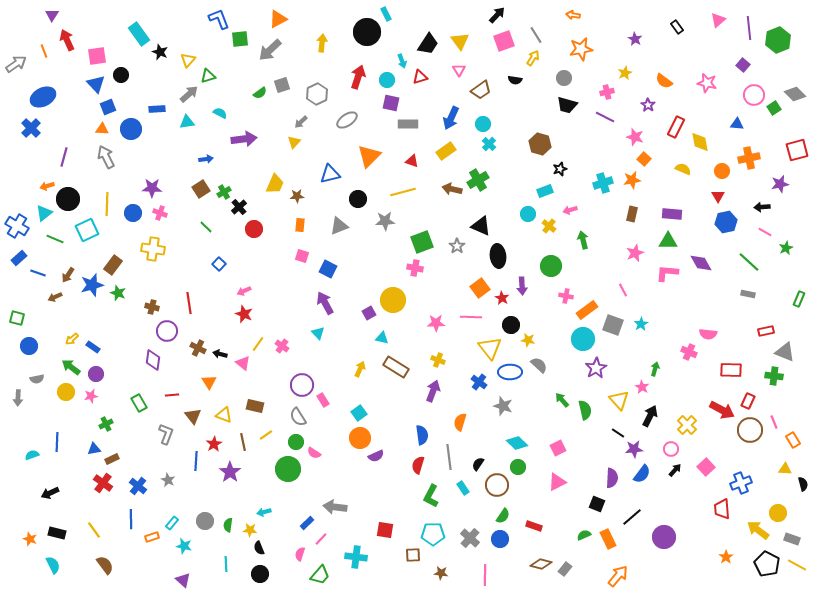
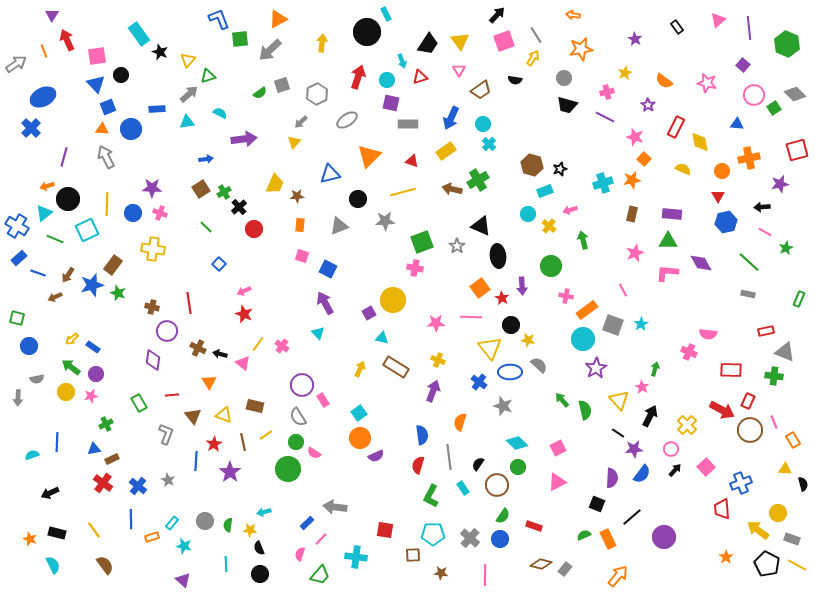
green hexagon at (778, 40): moved 9 px right, 4 px down; rotated 15 degrees counterclockwise
brown hexagon at (540, 144): moved 8 px left, 21 px down
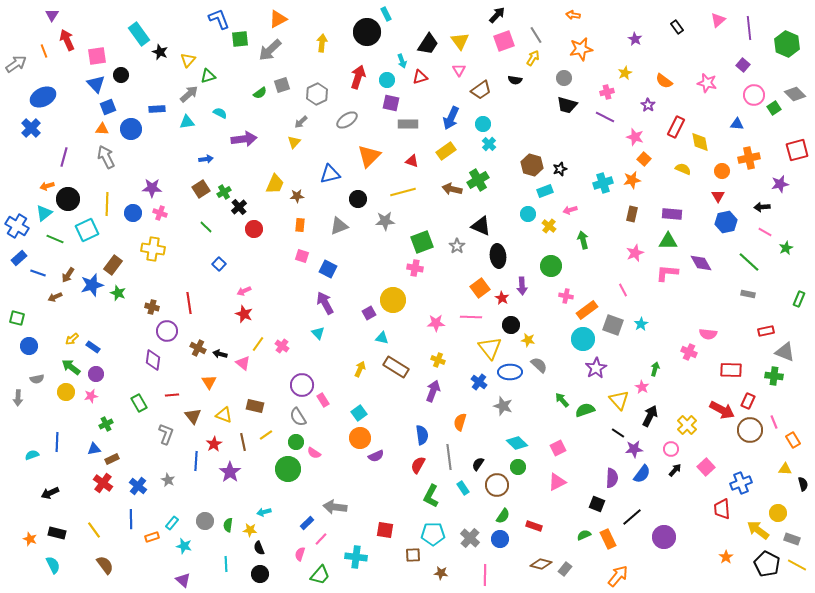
green semicircle at (585, 410): rotated 96 degrees counterclockwise
red semicircle at (418, 465): rotated 12 degrees clockwise
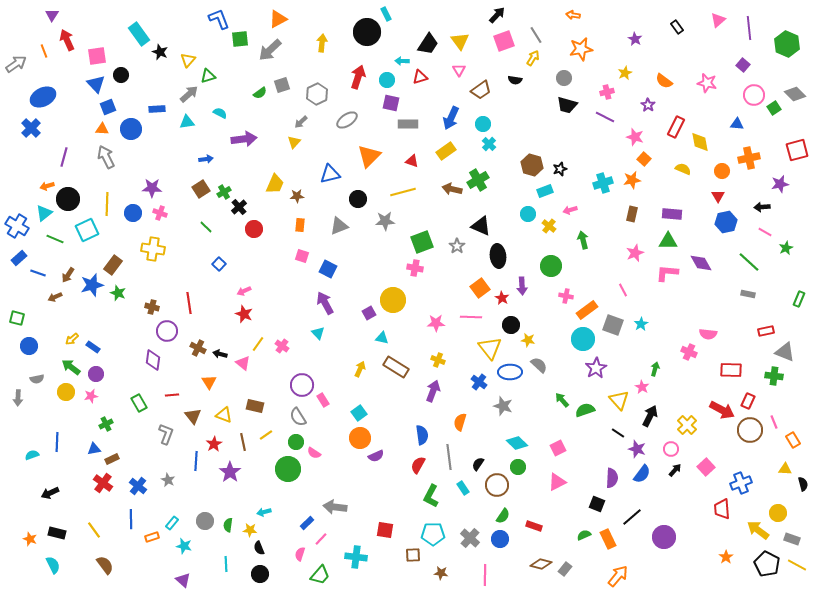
cyan arrow at (402, 61): rotated 112 degrees clockwise
purple star at (634, 449): moved 3 px right; rotated 24 degrees clockwise
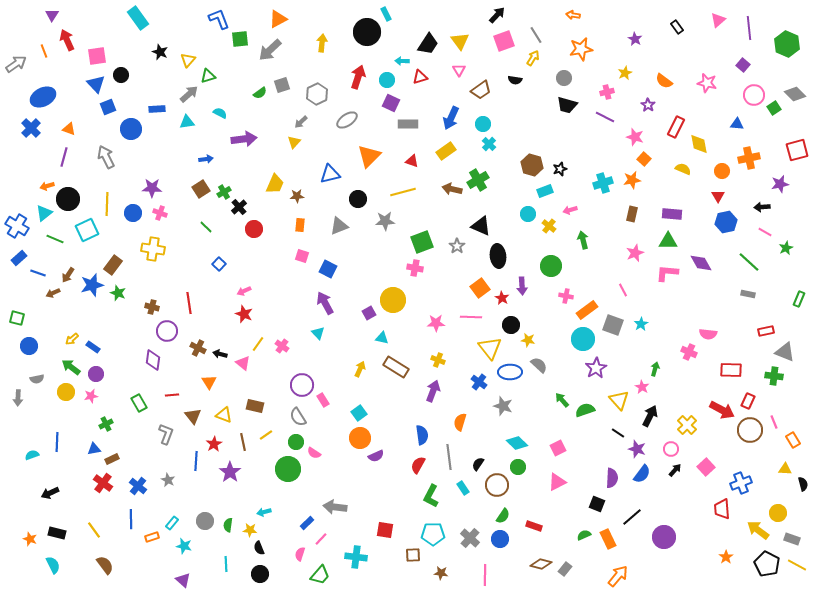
cyan rectangle at (139, 34): moved 1 px left, 16 px up
purple square at (391, 103): rotated 12 degrees clockwise
orange triangle at (102, 129): moved 33 px left; rotated 16 degrees clockwise
yellow diamond at (700, 142): moved 1 px left, 2 px down
brown arrow at (55, 297): moved 2 px left, 4 px up
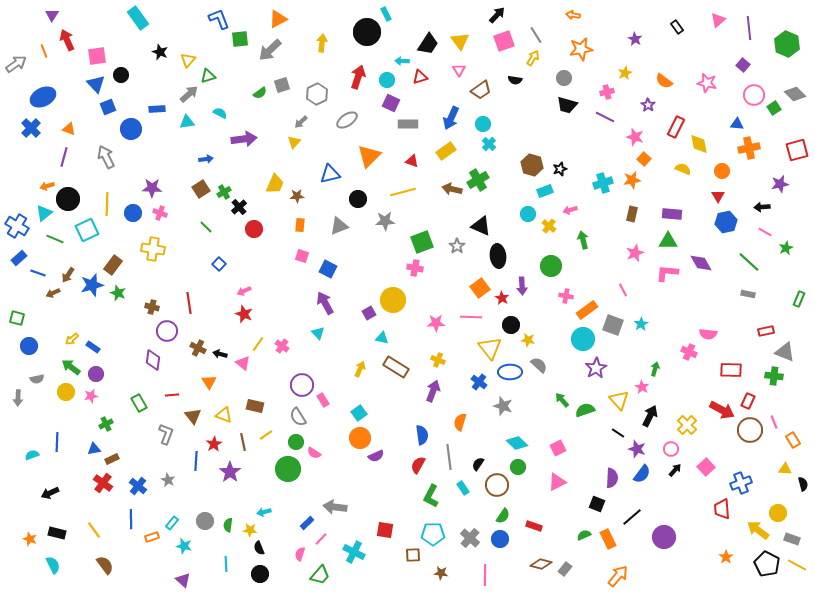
orange cross at (749, 158): moved 10 px up
cyan cross at (356, 557): moved 2 px left, 5 px up; rotated 20 degrees clockwise
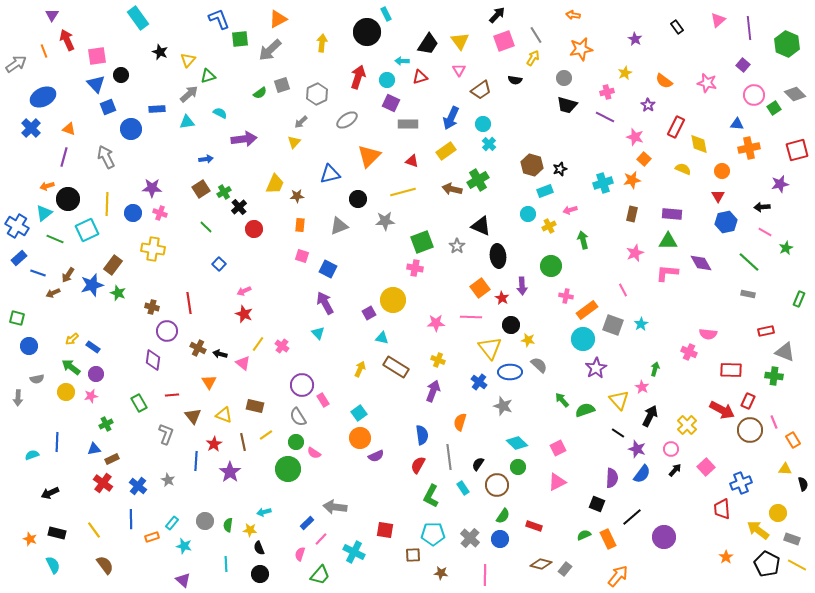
yellow cross at (549, 226): rotated 24 degrees clockwise
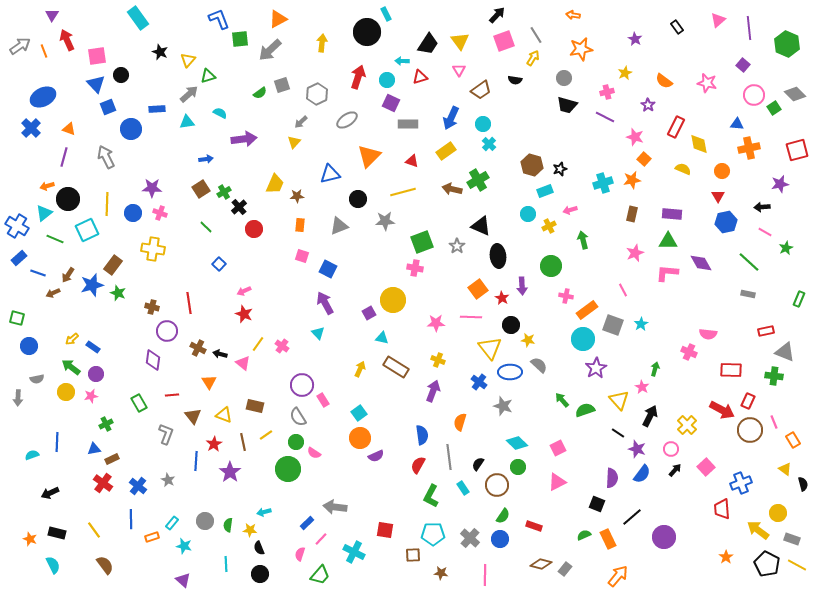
gray arrow at (16, 64): moved 4 px right, 18 px up
orange square at (480, 288): moved 2 px left, 1 px down
yellow triangle at (785, 469): rotated 32 degrees clockwise
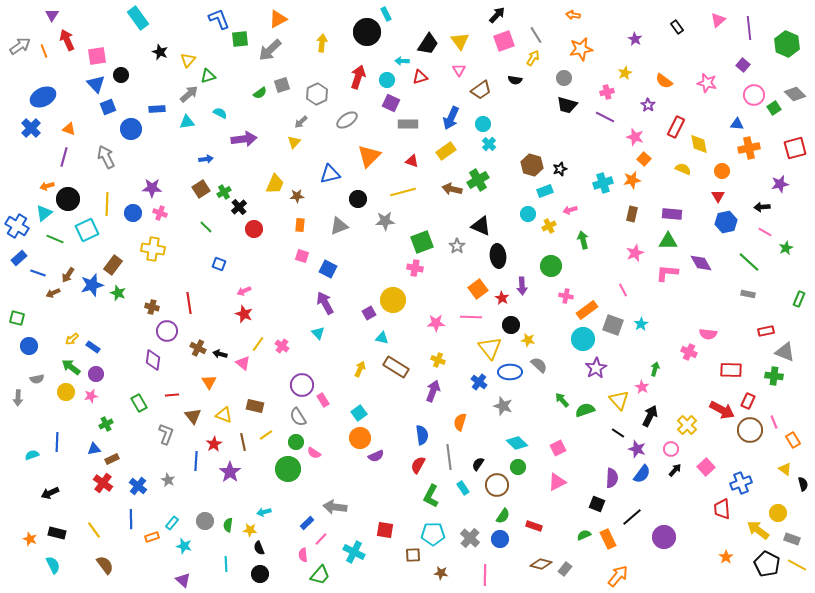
red square at (797, 150): moved 2 px left, 2 px up
blue square at (219, 264): rotated 24 degrees counterclockwise
pink semicircle at (300, 554): moved 3 px right, 1 px down; rotated 24 degrees counterclockwise
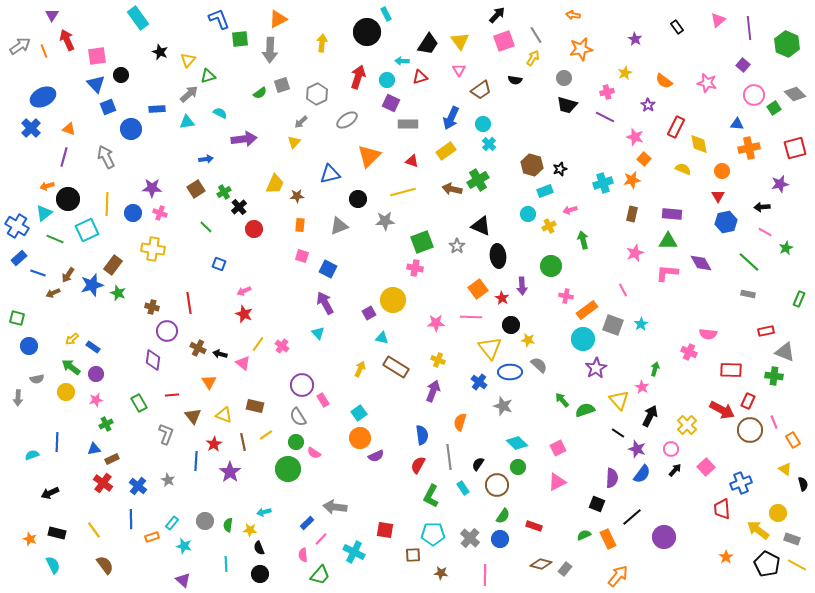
gray arrow at (270, 50): rotated 45 degrees counterclockwise
brown square at (201, 189): moved 5 px left
pink star at (91, 396): moved 5 px right, 4 px down
